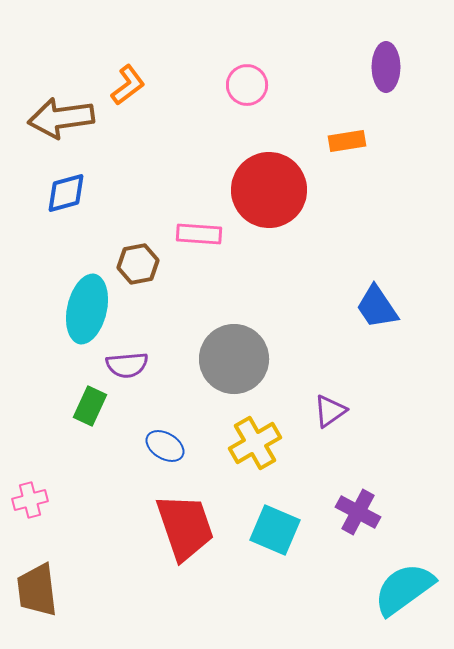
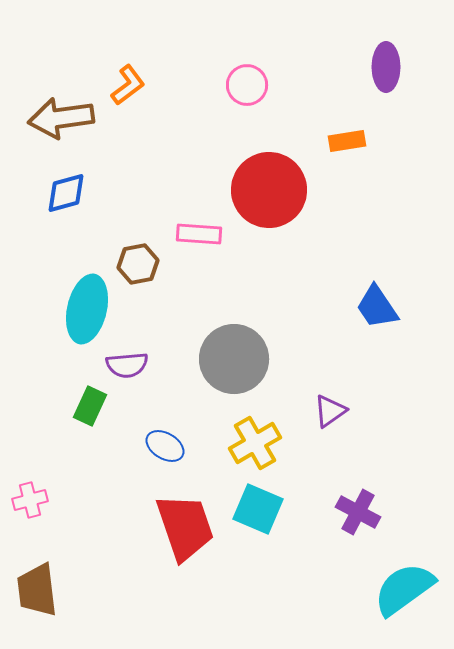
cyan square: moved 17 px left, 21 px up
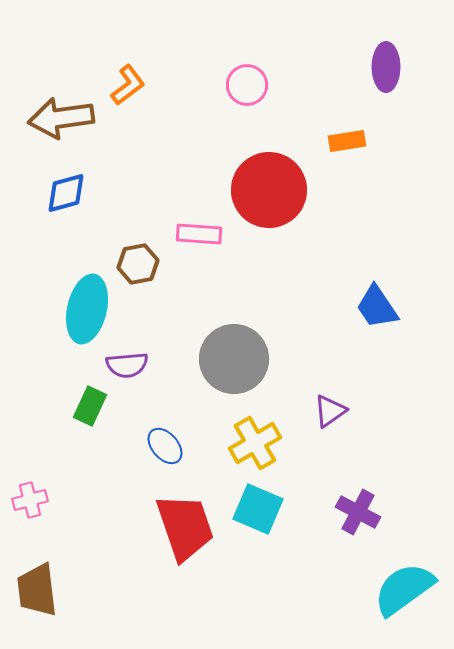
blue ellipse: rotated 18 degrees clockwise
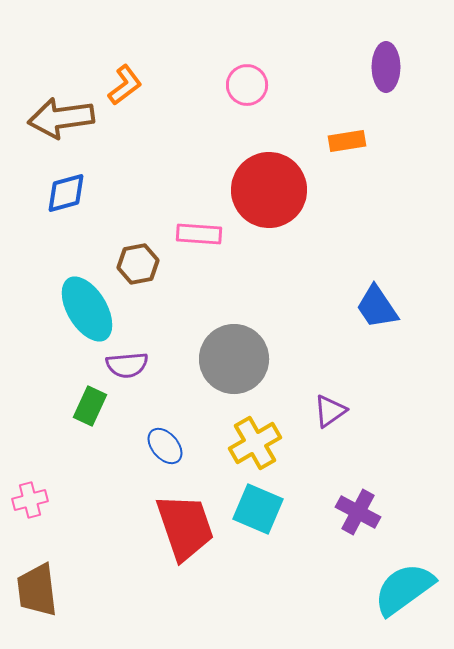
orange L-shape: moved 3 px left
cyan ellipse: rotated 44 degrees counterclockwise
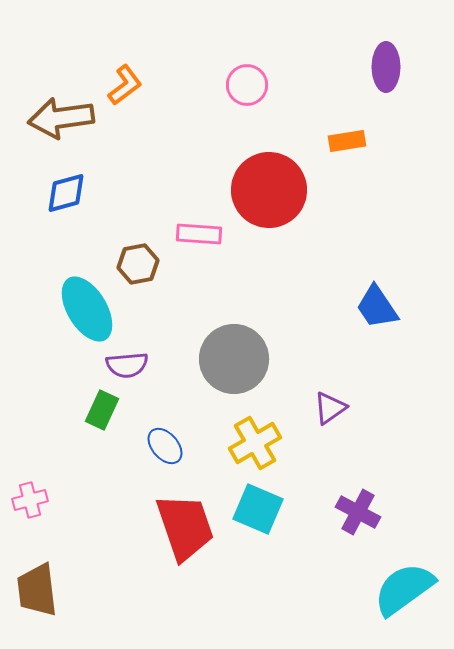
green rectangle: moved 12 px right, 4 px down
purple triangle: moved 3 px up
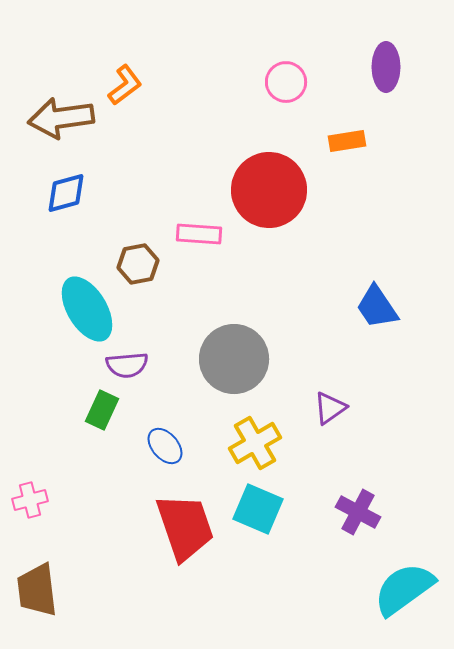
pink circle: moved 39 px right, 3 px up
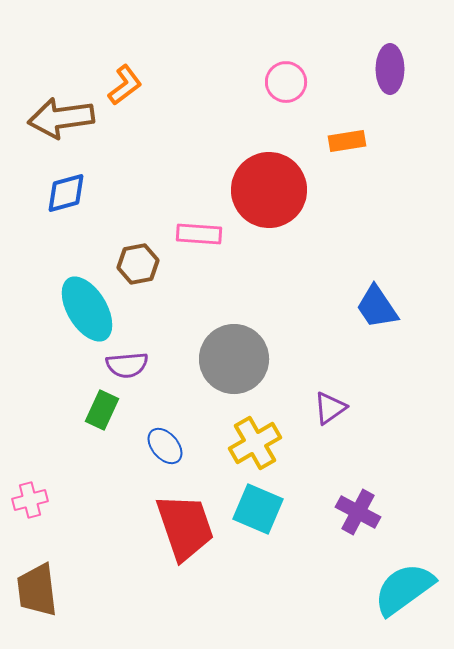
purple ellipse: moved 4 px right, 2 px down
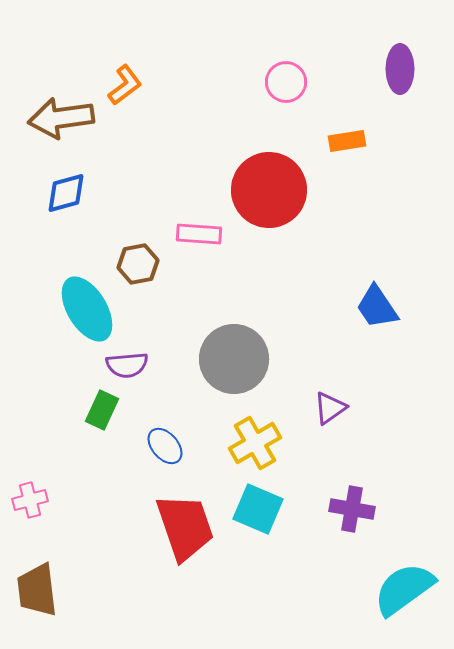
purple ellipse: moved 10 px right
purple cross: moved 6 px left, 3 px up; rotated 18 degrees counterclockwise
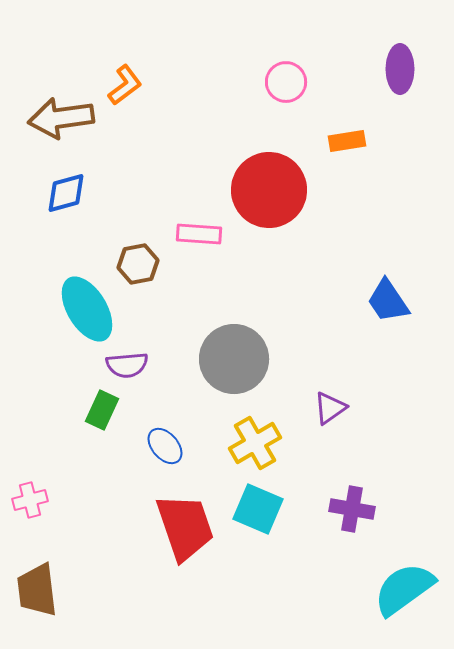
blue trapezoid: moved 11 px right, 6 px up
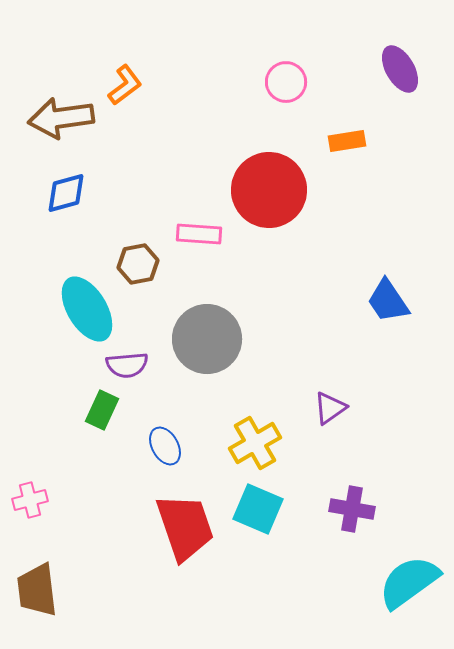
purple ellipse: rotated 30 degrees counterclockwise
gray circle: moved 27 px left, 20 px up
blue ellipse: rotated 12 degrees clockwise
cyan semicircle: moved 5 px right, 7 px up
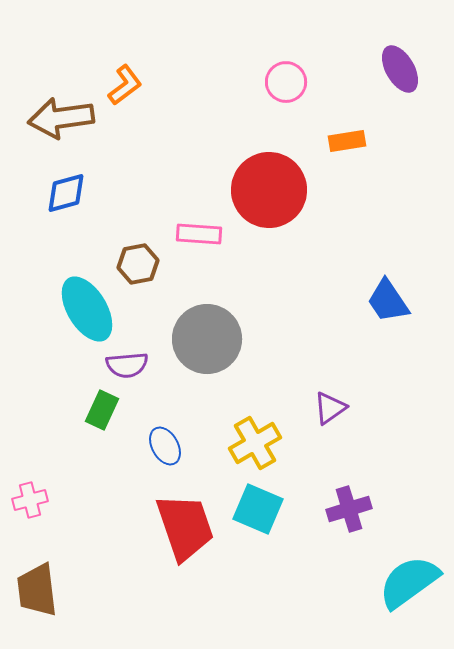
purple cross: moved 3 px left; rotated 27 degrees counterclockwise
